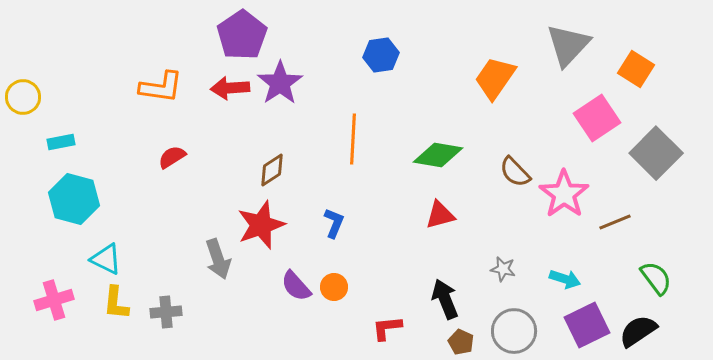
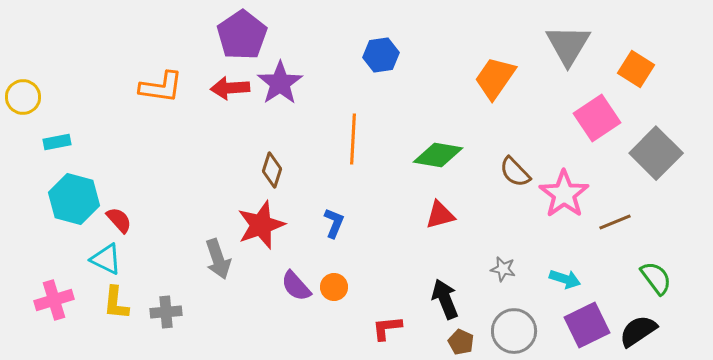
gray triangle: rotated 12 degrees counterclockwise
cyan rectangle: moved 4 px left
red semicircle: moved 53 px left, 63 px down; rotated 80 degrees clockwise
brown diamond: rotated 40 degrees counterclockwise
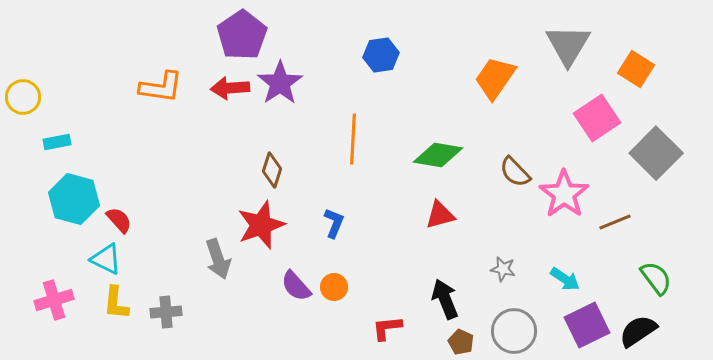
cyan arrow: rotated 16 degrees clockwise
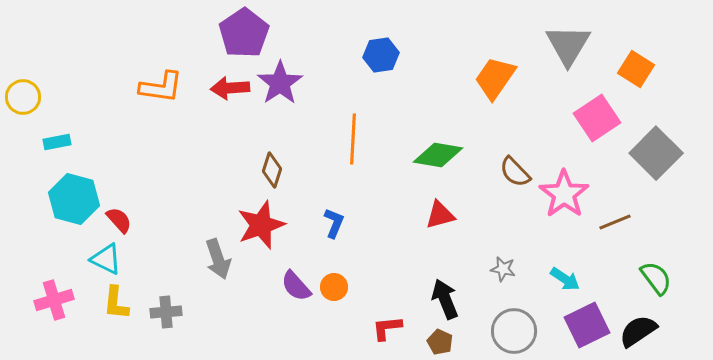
purple pentagon: moved 2 px right, 2 px up
brown pentagon: moved 21 px left
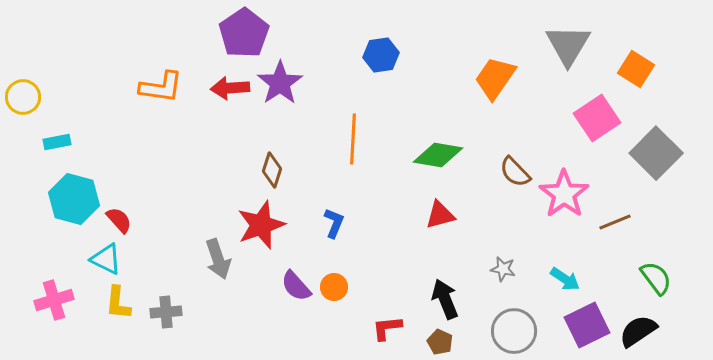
yellow L-shape: moved 2 px right
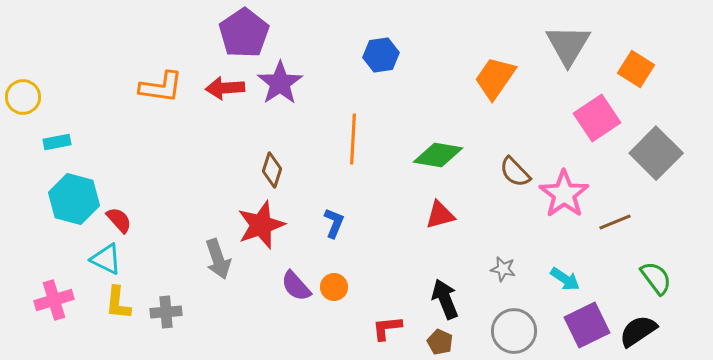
red arrow: moved 5 px left
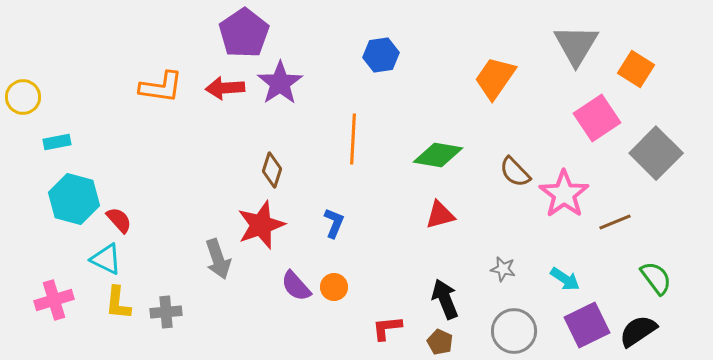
gray triangle: moved 8 px right
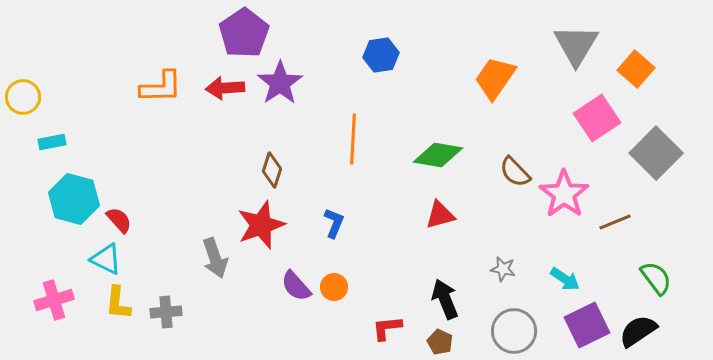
orange square: rotated 9 degrees clockwise
orange L-shape: rotated 9 degrees counterclockwise
cyan rectangle: moved 5 px left
gray arrow: moved 3 px left, 1 px up
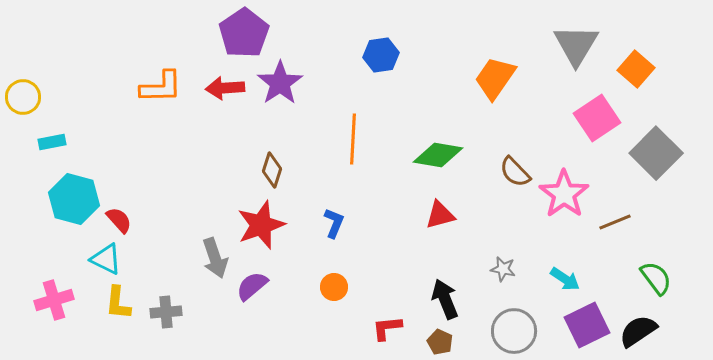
purple semicircle: moved 44 px left; rotated 92 degrees clockwise
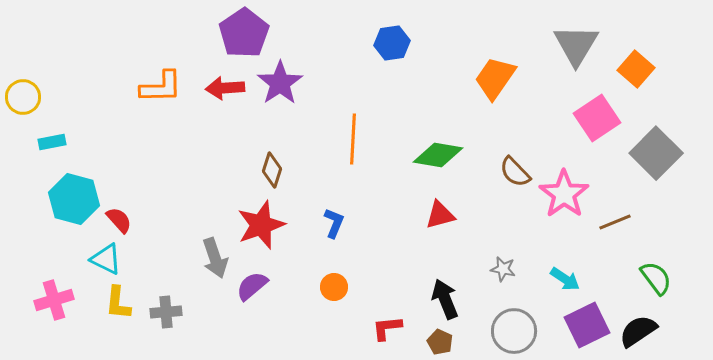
blue hexagon: moved 11 px right, 12 px up
